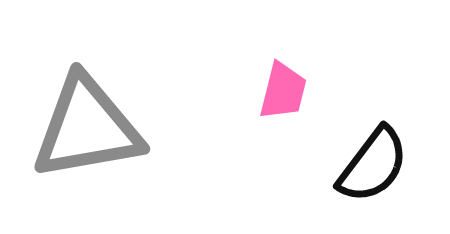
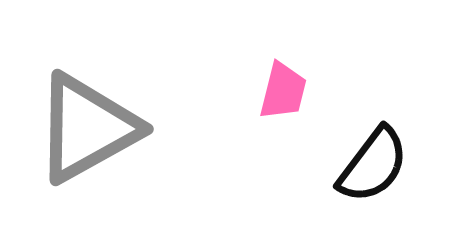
gray triangle: rotated 19 degrees counterclockwise
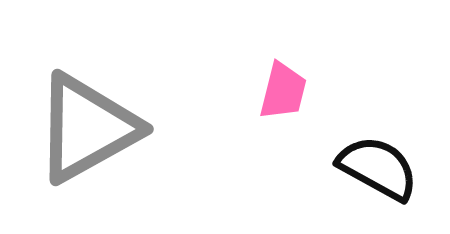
black semicircle: moved 5 px right, 3 px down; rotated 98 degrees counterclockwise
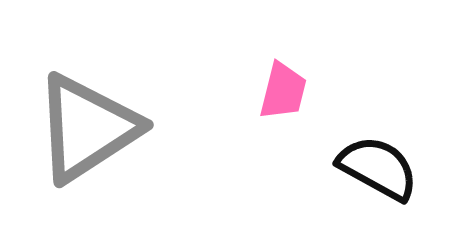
gray triangle: rotated 4 degrees counterclockwise
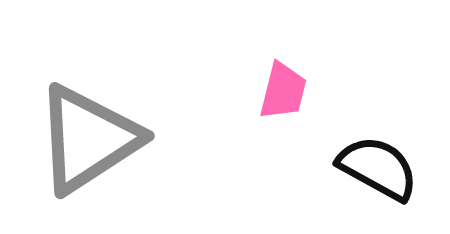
gray triangle: moved 1 px right, 11 px down
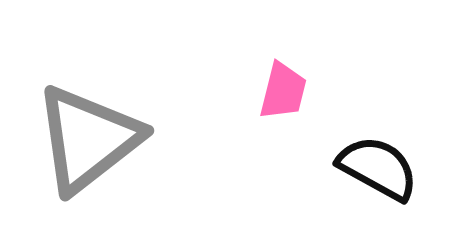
gray triangle: rotated 5 degrees counterclockwise
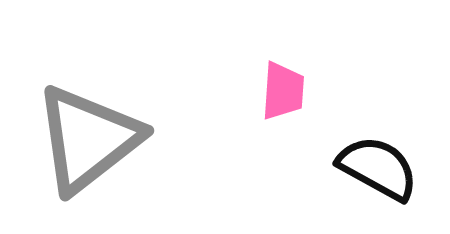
pink trapezoid: rotated 10 degrees counterclockwise
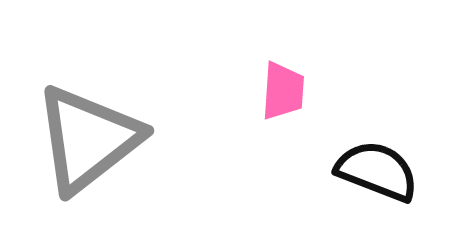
black semicircle: moved 1 px left, 3 px down; rotated 8 degrees counterclockwise
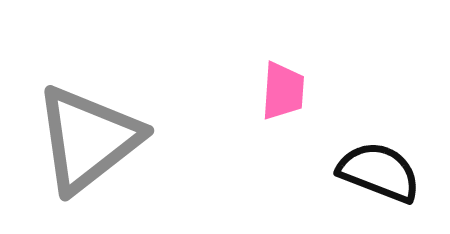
black semicircle: moved 2 px right, 1 px down
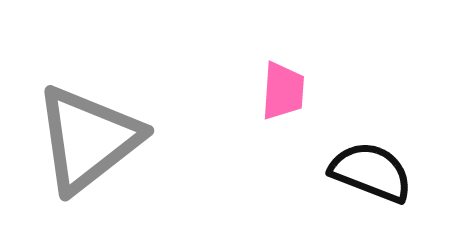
black semicircle: moved 8 px left
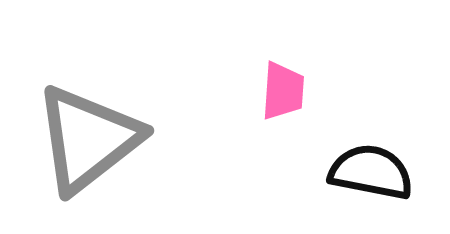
black semicircle: rotated 10 degrees counterclockwise
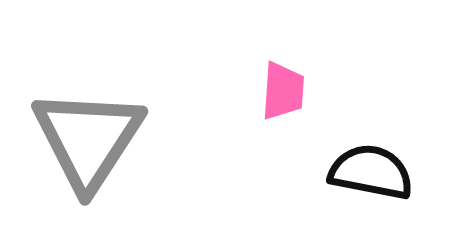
gray triangle: rotated 19 degrees counterclockwise
